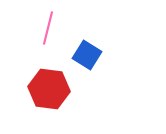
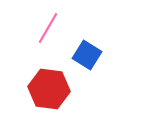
pink line: rotated 16 degrees clockwise
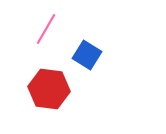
pink line: moved 2 px left, 1 px down
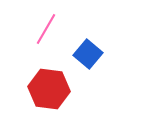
blue square: moved 1 px right, 1 px up; rotated 8 degrees clockwise
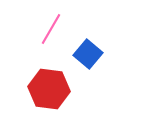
pink line: moved 5 px right
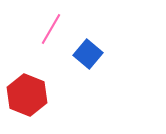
red hexagon: moved 22 px left, 6 px down; rotated 15 degrees clockwise
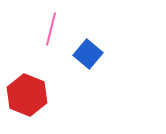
pink line: rotated 16 degrees counterclockwise
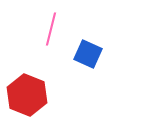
blue square: rotated 16 degrees counterclockwise
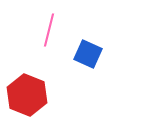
pink line: moved 2 px left, 1 px down
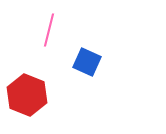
blue square: moved 1 px left, 8 px down
